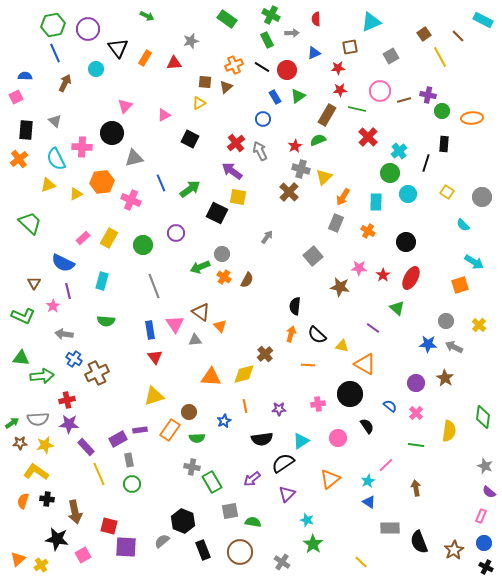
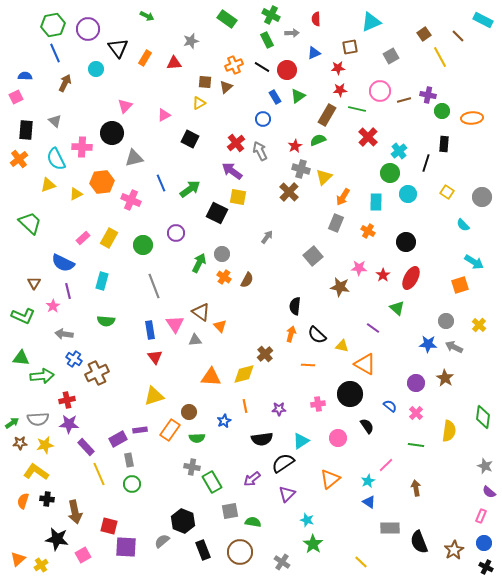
green arrow at (200, 267): moved 1 px left, 4 px up; rotated 138 degrees clockwise
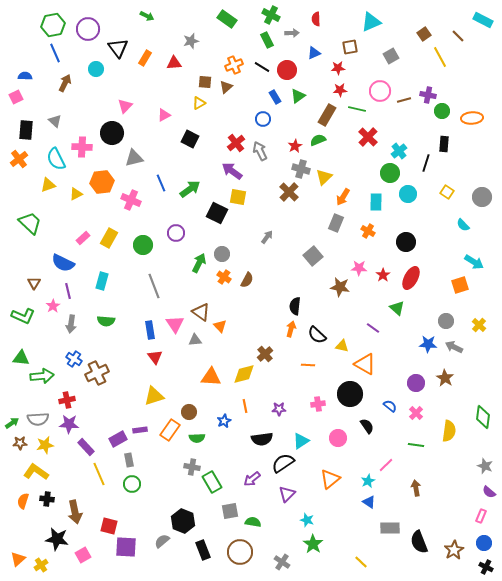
gray arrow at (64, 334): moved 7 px right, 10 px up; rotated 90 degrees counterclockwise
orange arrow at (291, 334): moved 5 px up
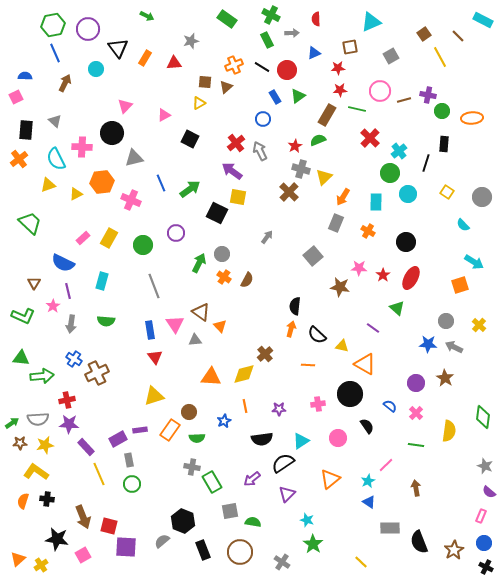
red cross at (368, 137): moved 2 px right, 1 px down
brown arrow at (75, 512): moved 8 px right, 5 px down; rotated 10 degrees counterclockwise
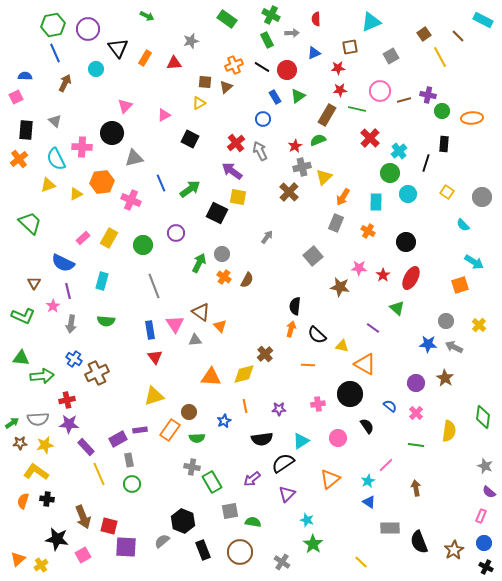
gray cross at (301, 169): moved 1 px right, 2 px up; rotated 30 degrees counterclockwise
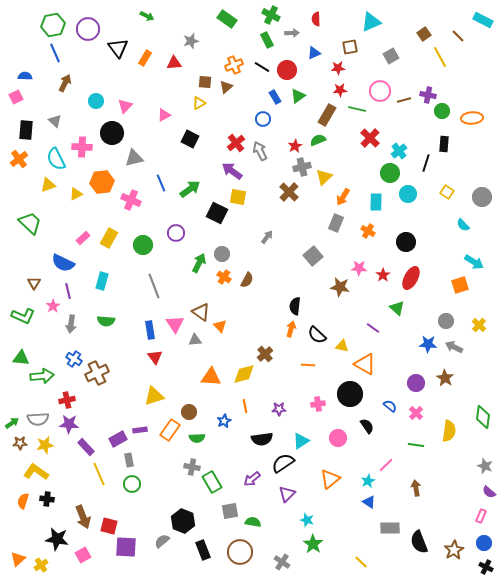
cyan circle at (96, 69): moved 32 px down
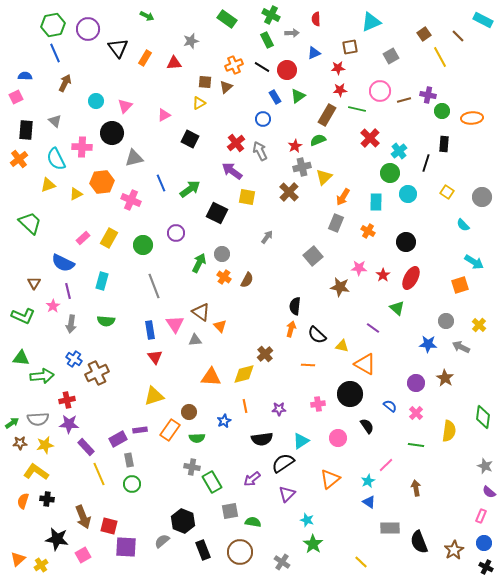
yellow square at (238, 197): moved 9 px right
gray arrow at (454, 347): moved 7 px right
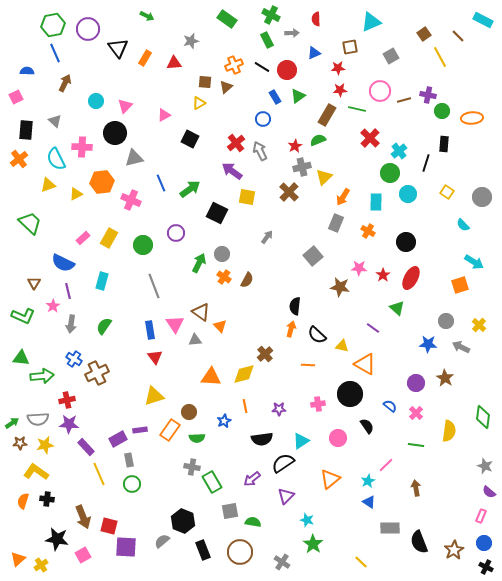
blue semicircle at (25, 76): moved 2 px right, 5 px up
black circle at (112, 133): moved 3 px right
green semicircle at (106, 321): moved 2 px left, 5 px down; rotated 120 degrees clockwise
purple triangle at (287, 494): moved 1 px left, 2 px down
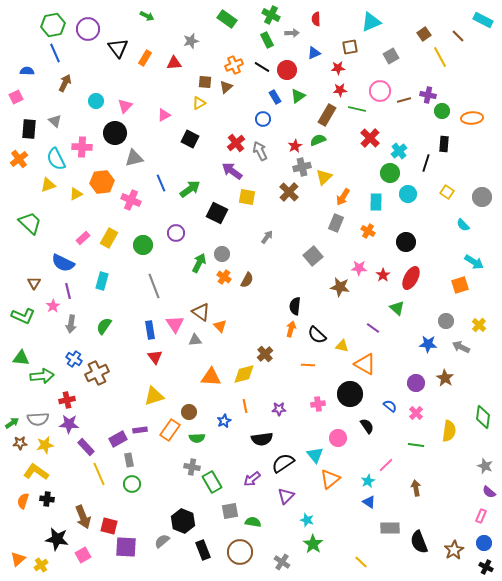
black rectangle at (26, 130): moved 3 px right, 1 px up
cyan triangle at (301, 441): moved 14 px right, 14 px down; rotated 36 degrees counterclockwise
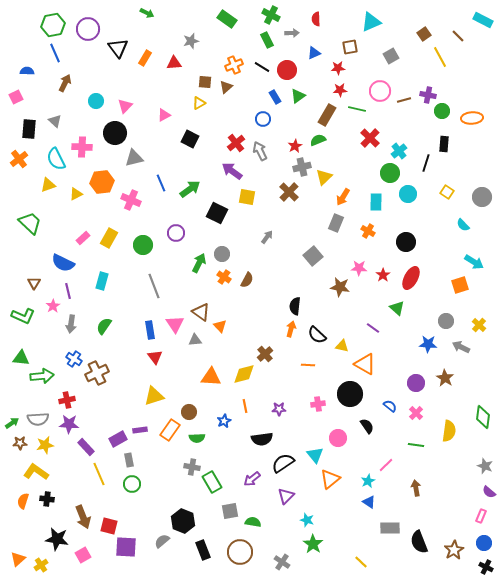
green arrow at (147, 16): moved 3 px up
